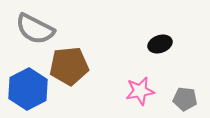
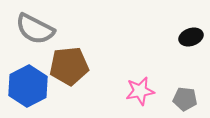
black ellipse: moved 31 px right, 7 px up
blue hexagon: moved 3 px up
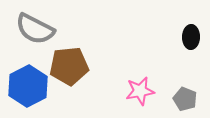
black ellipse: rotated 70 degrees counterclockwise
gray pentagon: rotated 15 degrees clockwise
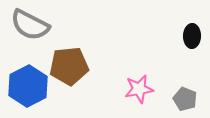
gray semicircle: moved 5 px left, 4 px up
black ellipse: moved 1 px right, 1 px up
pink star: moved 1 px left, 2 px up
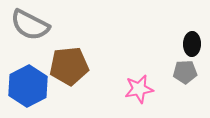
black ellipse: moved 8 px down
gray pentagon: moved 27 px up; rotated 25 degrees counterclockwise
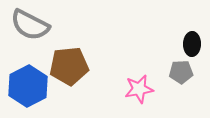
gray pentagon: moved 4 px left
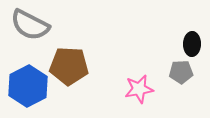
brown pentagon: rotated 9 degrees clockwise
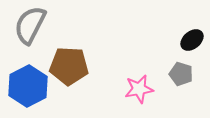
gray semicircle: rotated 90 degrees clockwise
black ellipse: moved 4 px up; rotated 50 degrees clockwise
gray pentagon: moved 2 px down; rotated 20 degrees clockwise
